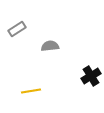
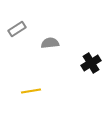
gray semicircle: moved 3 px up
black cross: moved 13 px up
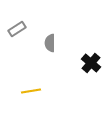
gray semicircle: rotated 84 degrees counterclockwise
black cross: rotated 18 degrees counterclockwise
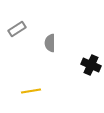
black cross: moved 2 px down; rotated 18 degrees counterclockwise
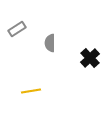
black cross: moved 1 px left, 7 px up; rotated 24 degrees clockwise
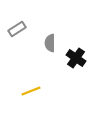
black cross: moved 14 px left; rotated 12 degrees counterclockwise
yellow line: rotated 12 degrees counterclockwise
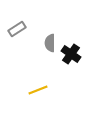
black cross: moved 5 px left, 4 px up
yellow line: moved 7 px right, 1 px up
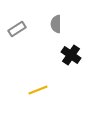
gray semicircle: moved 6 px right, 19 px up
black cross: moved 1 px down
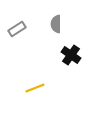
yellow line: moved 3 px left, 2 px up
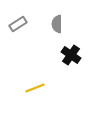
gray semicircle: moved 1 px right
gray rectangle: moved 1 px right, 5 px up
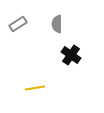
yellow line: rotated 12 degrees clockwise
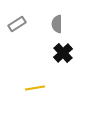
gray rectangle: moved 1 px left
black cross: moved 8 px left, 2 px up; rotated 12 degrees clockwise
